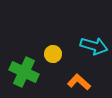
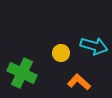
yellow circle: moved 8 px right, 1 px up
green cross: moved 2 px left, 1 px down
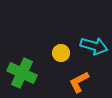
orange L-shape: rotated 70 degrees counterclockwise
